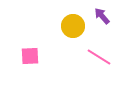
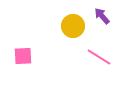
pink square: moved 7 px left
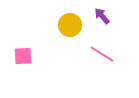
yellow circle: moved 3 px left, 1 px up
pink line: moved 3 px right, 3 px up
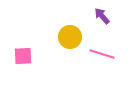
yellow circle: moved 12 px down
pink line: rotated 15 degrees counterclockwise
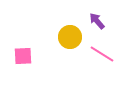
purple arrow: moved 5 px left, 5 px down
pink line: rotated 15 degrees clockwise
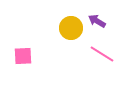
purple arrow: rotated 18 degrees counterclockwise
yellow circle: moved 1 px right, 9 px up
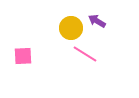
pink line: moved 17 px left
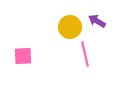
yellow circle: moved 1 px left, 1 px up
pink line: rotated 45 degrees clockwise
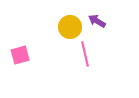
pink square: moved 3 px left, 1 px up; rotated 12 degrees counterclockwise
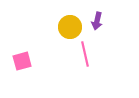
purple arrow: rotated 108 degrees counterclockwise
pink square: moved 2 px right, 6 px down
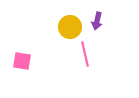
pink square: rotated 24 degrees clockwise
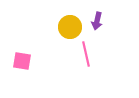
pink line: moved 1 px right
